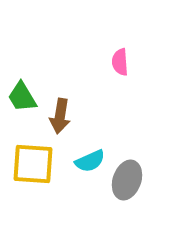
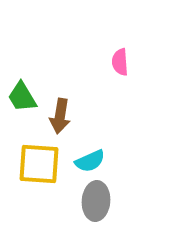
yellow square: moved 6 px right
gray ellipse: moved 31 px left, 21 px down; rotated 15 degrees counterclockwise
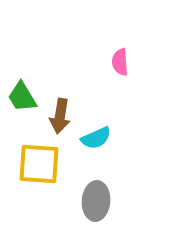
cyan semicircle: moved 6 px right, 23 px up
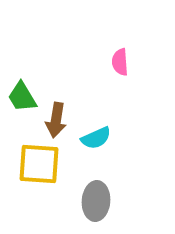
brown arrow: moved 4 px left, 4 px down
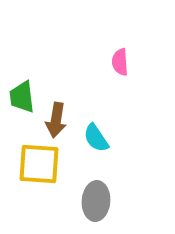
green trapezoid: rotated 24 degrees clockwise
cyan semicircle: rotated 80 degrees clockwise
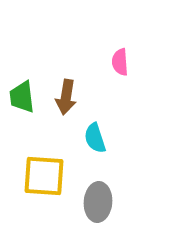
brown arrow: moved 10 px right, 23 px up
cyan semicircle: moved 1 px left; rotated 16 degrees clockwise
yellow square: moved 5 px right, 12 px down
gray ellipse: moved 2 px right, 1 px down
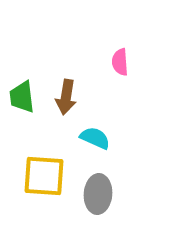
cyan semicircle: rotated 132 degrees clockwise
gray ellipse: moved 8 px up
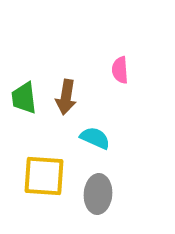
pink semicircle: moved 8 px down
green trapezoid: moved 2 px right, 1 px down
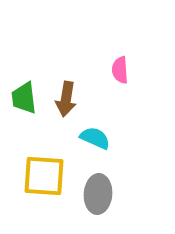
brown arrow: moved 2 px down
